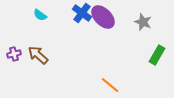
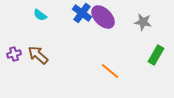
gray star: rotated 12 degrees counterclockwise
green rectangle: moved 1 px left
orange line: moved 14 px up
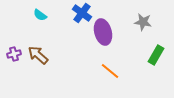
purple ellipse: moved 15 px down; rotated 30 degrees clockwise
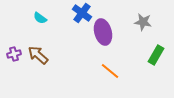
cyan semicircle: moved 3 px down
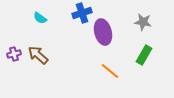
blue cross: rotated 36 degrees clockwise
green rectangle: moved 12 px left
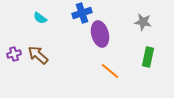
purple ellipse: moved 3 px left, 2 px down
green rectangle: moved 4 px right, 2 px down; rotated 18 degrees counterclockwise
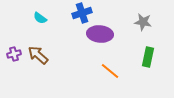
purple ellipse: rotated 70 degrees counterclockwise
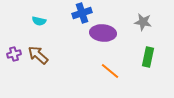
cyan semicircle: moved 1 px left, 3 px down; rotated 24 degrees counterclockwise
purple ellipse: moved 3 px right, 1 px up
